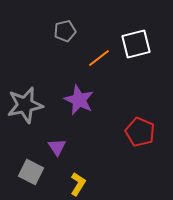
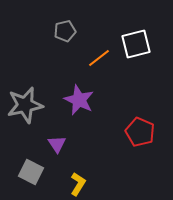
purple triangle: moved 3 px up
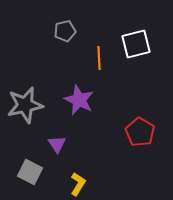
orange line: rotated 55 degrees counterclockwise
red pentagon: rotated 8 degrees clockwise
gray square: moved 1 px left
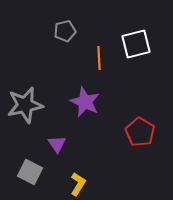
purple star: moved 6 px right, 2 px down
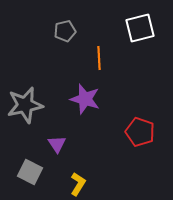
white square: moved 4 px right, 16 px up
purple star: moved 3 px up; rotated 8 degrees counterclockwise
red pentagon: rotated 12 degrees counterclockwise
